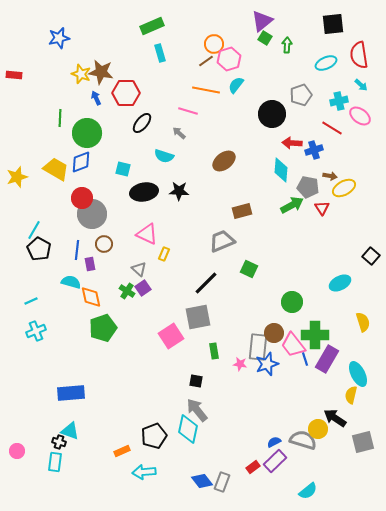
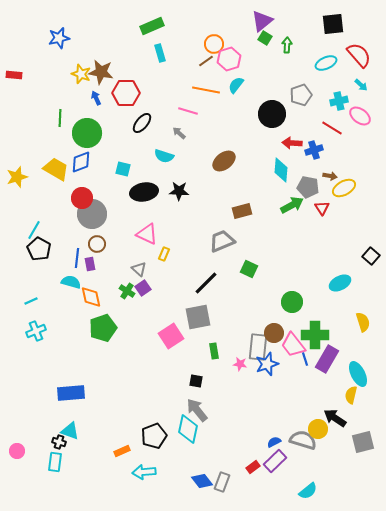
red semicircle at (359, 55): rotated 148 degrees clockwise
brown circle at (104, 244): moved 7 px left
blue line at (77, 250): moved 8 px down
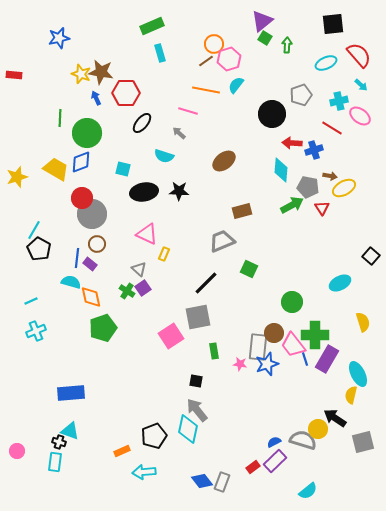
purple rectangle at (90, 264): rotated 40 degrees counterclockwise
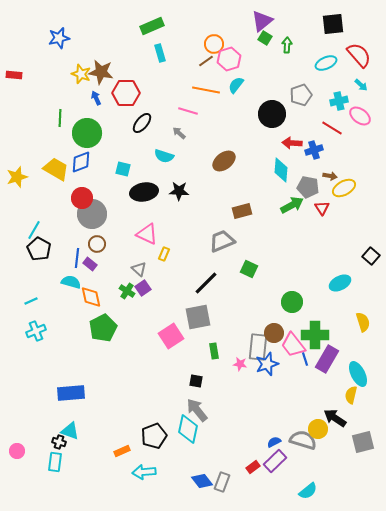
green pentagon at (103, 328): rotated 8 degrees counterclockwise
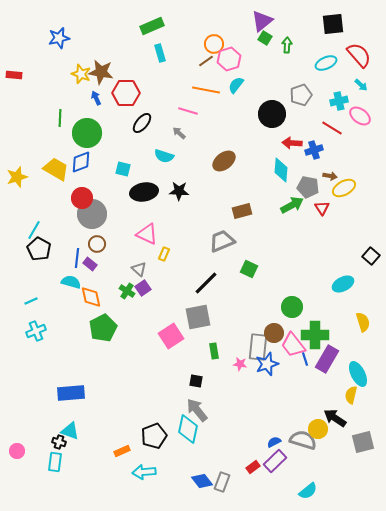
cyan ellipse at (340, 283): moved 3 px right, 1 px down
green circle at (292, 302): moved 5 px down
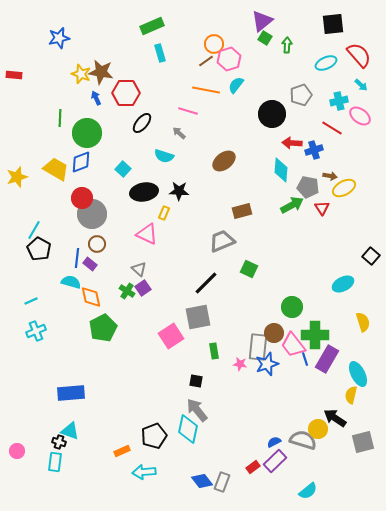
cyan square at (123, 169): rotated 28 degrees clockwise
yellow rectangle at (164, 254): moved 41 px up
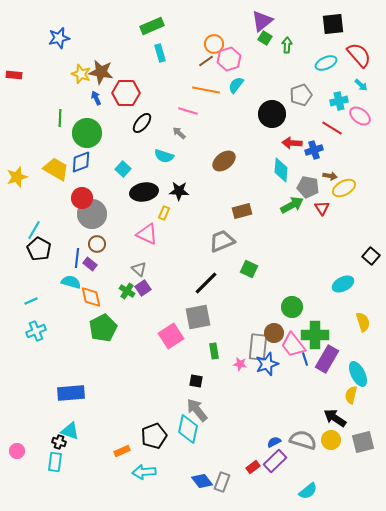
yellow circle at (318, 429): moved 13 px right, 11 px down
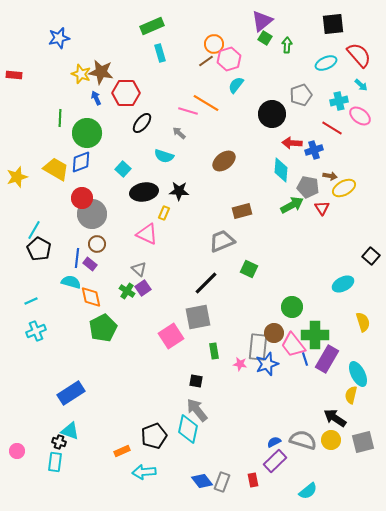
orange line at (206, 90): moved 13 px down; rotated 20 degrees clockwise
blue rectangle at (71, 393): rotated 28 degrees counterclockwise
red rectangle at (253, 467): moved 13 px down; rotated 64 degrees counterclockwise
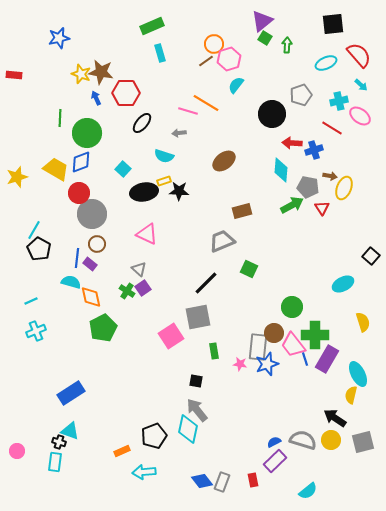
gray arrow at (179, 133): rotated 48 degrees counterclockwise
yellow ellipse at (344, 188): rotated 40 degrees counterclockwise
red circle at (82, 198): moved 3 px left, 5 px up
yellow rectangle at (164, 213): moved 32 px up; rotated 48 degrees clockwise
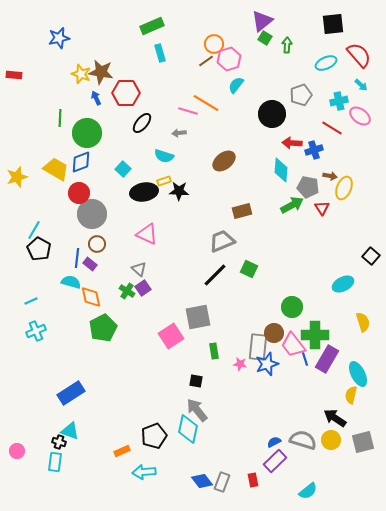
black line at (206, 283): moved 9 px right, 8 px up
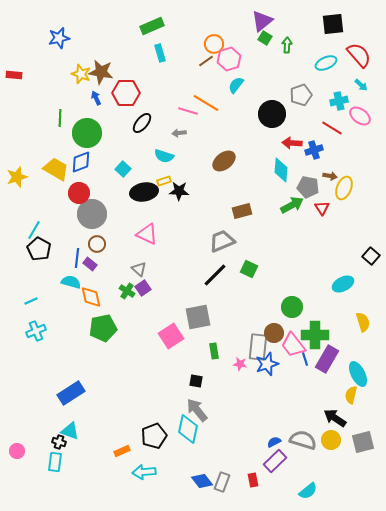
green pentagon at (103, 328): rotated 16 degrees clockwise
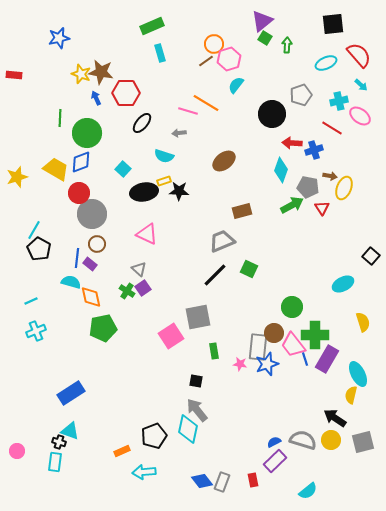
cyan diamond at (281, 170): rotated 15 degrees clockwise
